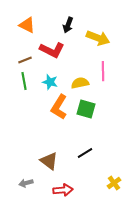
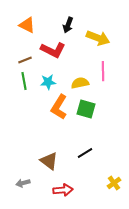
red L-shape: moved 1 px right
cyan star: moved 2 px left; rotated 21 degrees counterclockwise
gray arrow: moved 3 px left
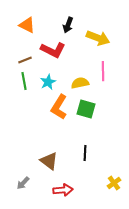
cyan star: rotated 21 degrees counterclockwise
black line: rotated 56 degrees counterclockwise
gray arrow: rotated 32 degrees counterclockwise
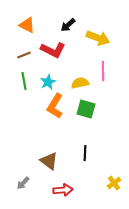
black arrow: rotated 28 degrees clockwise
brown line: moved 1 px left, 5 px up
orange L-shape: moved 4 px left, 1 px up
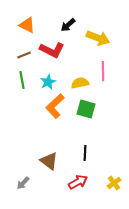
red L-shape: moved 1 px left
green line: moved 2 px left, 1 px up
orange L-shape: rotated 15 degrees clockwise
red arrow: moved 15 px right, 8 px up; rotated 24 degrees counterclockwise
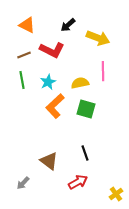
black line: rotated 21 degrees counterclockwise
yellow cross: moved 2 px right, 11 px down
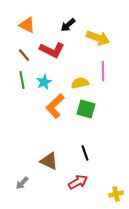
brown line: rotated 72 degrees clockwise
cyan star: moved 4 px left
brown triangle: rotated 12 degrees counterclockwise
gray arrow: moved 1 px left
yellow cross: rotated 24 degrees clockwise
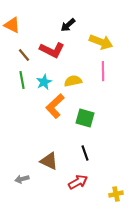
orange triangle: moved 15 px left
yellow arrow: moved 3 px right, 4 px down
yellow semicircle: moved 7 px left, 2 px up
green square: moved 1 px left, 9 px down
gray arrow: moved 4 px up; rotated 32 degrees clockwise
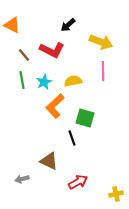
black line: moved 13 px left, 15 px up
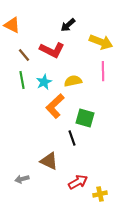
yellow cross: moved 16 px left
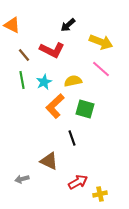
pink line: moved 2 px left, 2 px up; rotated 48 degrees counterclockwise
green square: moved 9 px up
